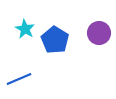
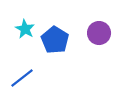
blue line: moved 3 px right, 1 px up; rotated 15 degrees counterclockwise
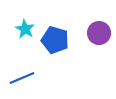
blue pentagon: rotated 16 degrees counterclockwise
blue line: rotated 15 degrees clockwise
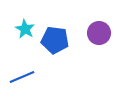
blue pentagon: rotated 8 degrees counterclockwise
blue line: moved 1 px up
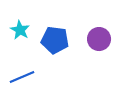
cyan star: moved 5 px left, 1 px down
purple circle: moved 6 px down
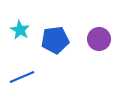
blue pentagon: rotated 16 degrees counterclockwise
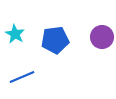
cyan star: moved 5 px left, 4 px down
purple circle: moved 3 px right, 2 px up
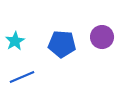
cyan star: moved 7 px down; rotated 12 degrees clockwise
blue pentagon: moved 7 px right, 4 px down; rotated 12 degrees clockwise
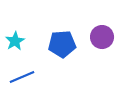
blue pentagon: rotated 8 degrees counterclockwise
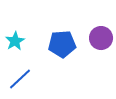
purple circle: moved 1 px left, 1 px down
blue line: moved 2 px left, 2 px down; rotated 20 degrees counterclockwise
